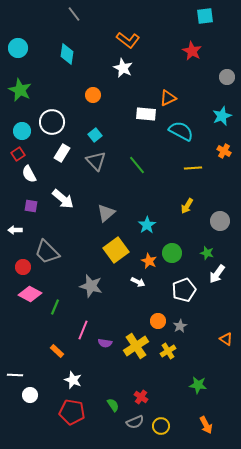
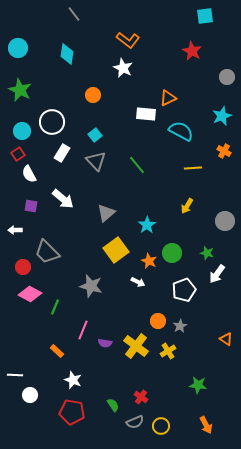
gray circle at (220, 221): moved 5 px right
yellow cross at (136, 346): rotated 20 degrees counterclockwise
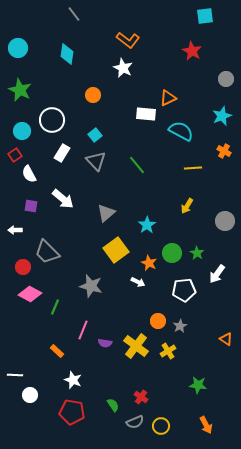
gray circle at (227, 77): moved 1 px left, 2 px down
white circle at (52, 122): moved 2 px up
red square at (18, 154): moved 3 px left, 1 px down
green star at (207, 253): moved 10 px left; rotated 16 degrees clockwise
orange star at (149, 261): moved 2 px down
white pentagon at (184, 290): rotated 15 degrees clockwise
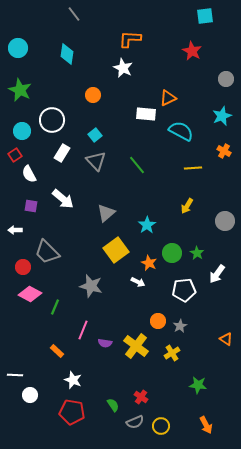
orange L-shape at (128, 40): moved 2 px right, 1 px up; rotated 145 degrees clockwise
yellow cross at (168, 351): moved 4 px right, 2 px down
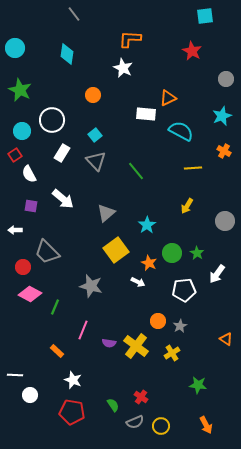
cyan circle at (18, 48): moved 3 px left
green line at (137, 165): moved 1 px left, 6 px down
purple semicircle at (105, 343): moved 4 px right
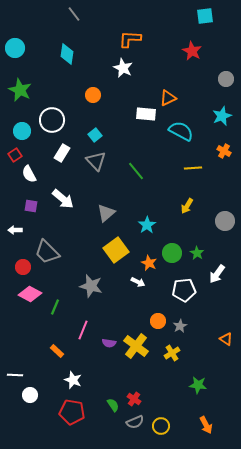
red cross at (141, 397): moved 7 px left, 2 px down
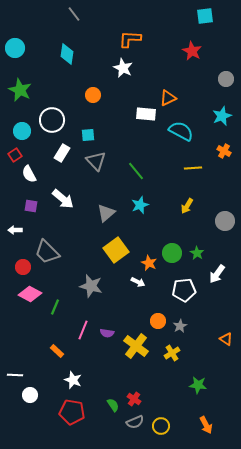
cyan square at (95, 135): moved 7 px left; rotated 32 degrees clockwise
cyan star at (147, 225): moved 7 px left, 20 px up; rotated 12 degrees clockwise
purple semicircle at (109, 343): moved 2 px left, 10 px up
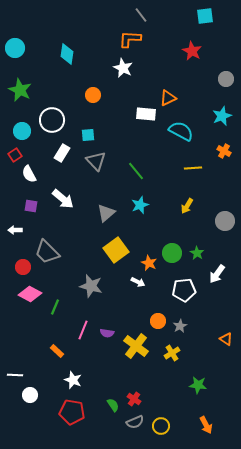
gray line at (74, 14): moved 67 px right, 1 px down
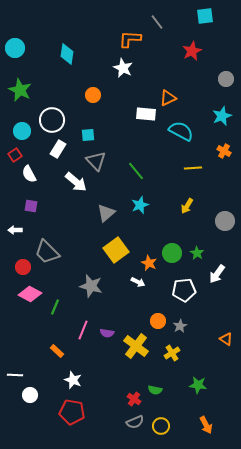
gray line at (141, 15): moved 16 px right, 7 px down
red star at (192, 51): rotated 18 degrees clockwise
white rectangle at (62, 153): moved 4 px left, 4 px up
white arrow at (63, 199): moved 13 px right, 17 px up
green semicircle at (113, 405): moved 42 px right, 15 px up; rotated 136 degrees clockwise
